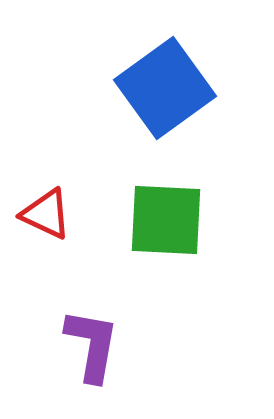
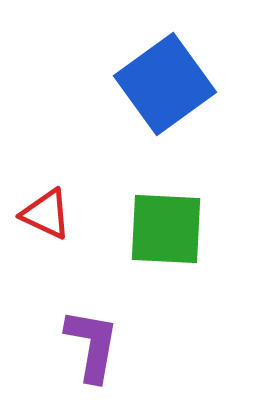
blue square: moved 4 px up
green square: moved 9 px down
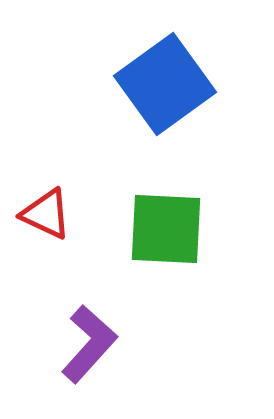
purple L-shape: moved 3 px left, 1 px up; rotated 32 degrees clockwise
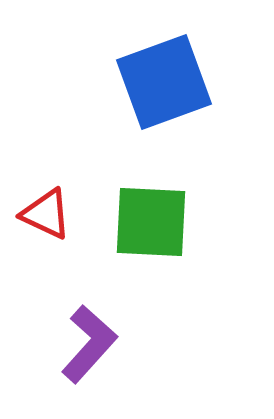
blue square: moved 1 px left, 2 px up; rotated 16 degrees clockwise
green square: moved 15 px left, 7 px up
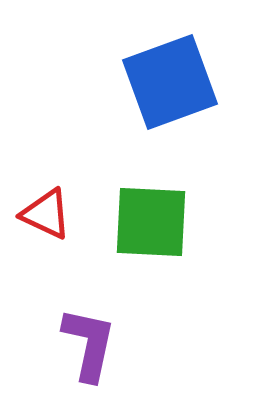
blue square: moved 6 px right
purple L-shape: rotated 30 degrees counterclockwise
